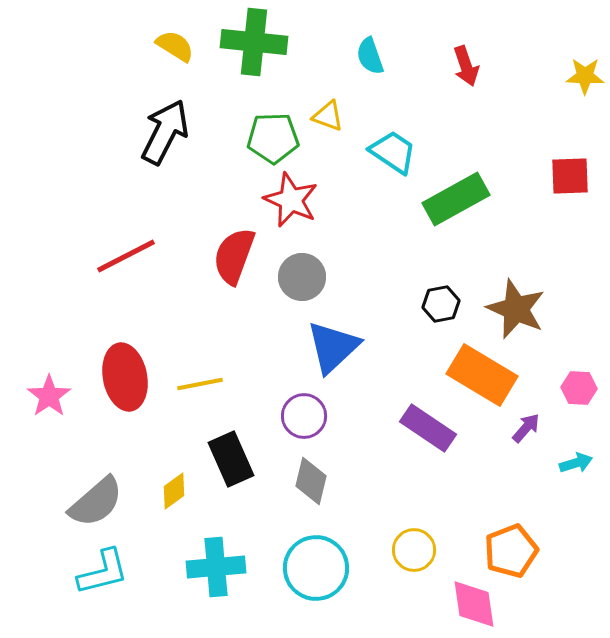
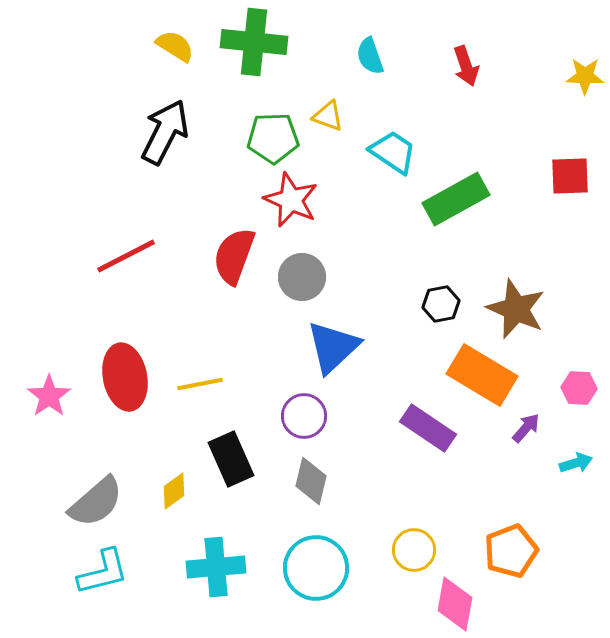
pink diamond: moved 19 px left; rotated 18 degrees clockwise
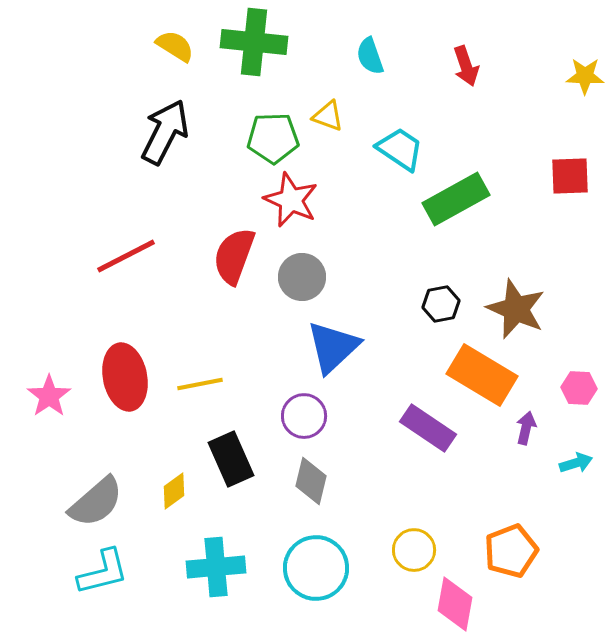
cyan trapezoid: moved 7 px right, 3 px up
purple arrow: rotated 28 degrees counterclockwise
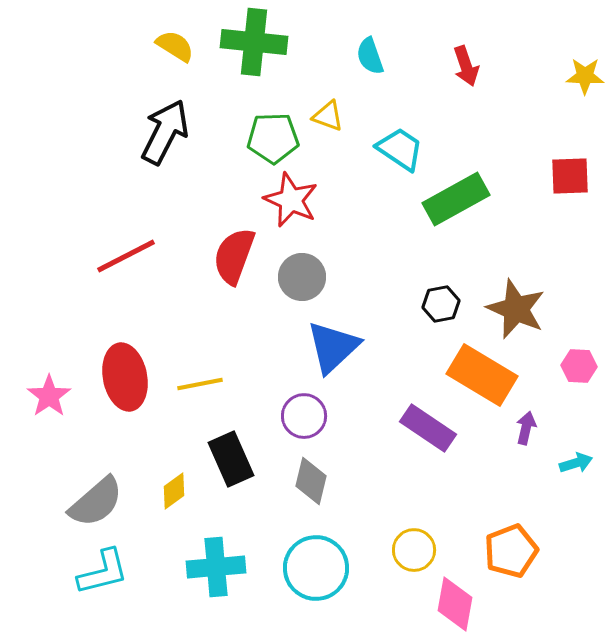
pink hexagon: moved 22 px up
